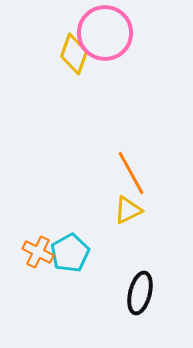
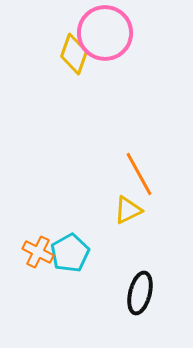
orange line: moved 8 px right, 1 px down
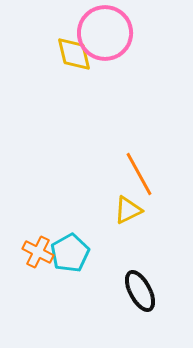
yellow diamond: rotated 33 degrees counterclockwise
black ellipse: moved 2 px up; rotated 42 degrees counterclockwise
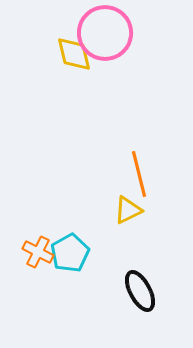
orange line: rotated 15 degrees clockwise
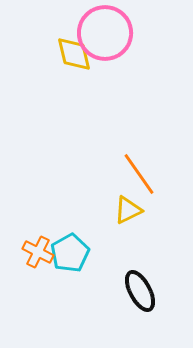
orange line: rotated 21 degrees counterclockwise
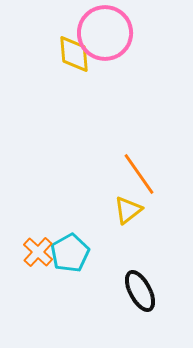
yellow diamond: rotated 9 degrees clockwise
yellow triangle: rotated 12 degrees counterclockwise
orange cross: rotated 16 degrees clockwise
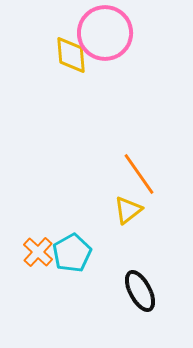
yellow diamond: moved 3 px left, 1 px down
cyan pentagon: moved 2 px right
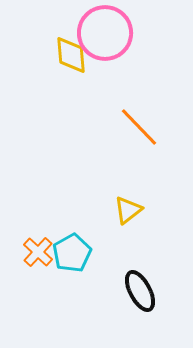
orange line: moved 47 px up; rotated 9 degrees counterclockwise
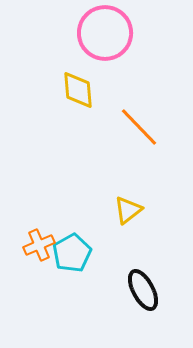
yellow diamond: moved 7 px right, 35 px down
orange cross: moved 1 px right, 7 px up; rotated 24 degrees clockwise
black ellipse: moved 3 px right, 1 px up
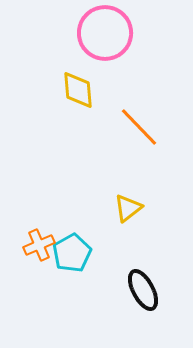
yellow triangle: moved 2 px up
